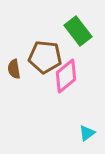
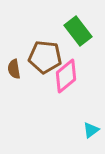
cyan triangle: moved 4 px right, 3 px up
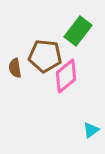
green rectangle: rotated 76 degrees clockwise
brown pentagon: moved 1 px up
brown semicircle: moved 1 px right, 1 px up
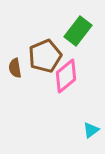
brown pentagon: rotated 28 degrees counterclockwise
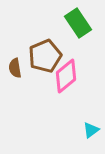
green rectangle: moved 8 px up; rotated 72 degrees counterclockwise
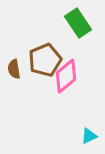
brown pentagon: moved 4 px down
brown semicircle: moved 1 px left, 1 px down
cyan triangle: moved 2 px left, 6 px down; rotated 12 degrees clockwise
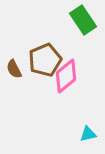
green rectangle: moved 5 px right, 3 px up
brown semicircle: rotated 18 degrees counterclockwise
cyan triangle: moved 1 px left, 2 px up; rotated 12 degrees clockwise
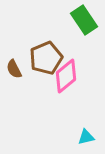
green rectangle: moved 1 px right
brown pentagon: moved 1 px right, 2 px up
cyan triangle: moved 2 px left, 3 px down
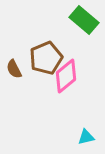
green rectangle: rotated 16 degrees counterclockwise
